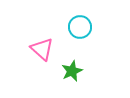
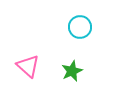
pink triangle: moved 14 px left, 17 px down
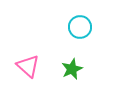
green star: moved 2 px up
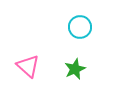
green star: moved 3 px right
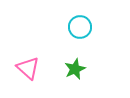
pink triangle: moved 2 px down
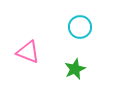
pink triangle: moved 16 px up; rotated 20 degrees counterclockwise
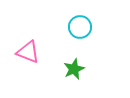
green star: moved 1 px left
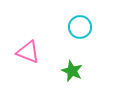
green star: moved 2 px left, 2 px down; rotated 25 degrees counterclockwise
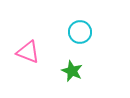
cyan circle: moved 5 px down
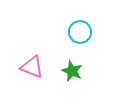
pink triangle: moved 4 px right, 15 px down
